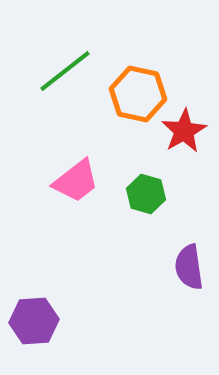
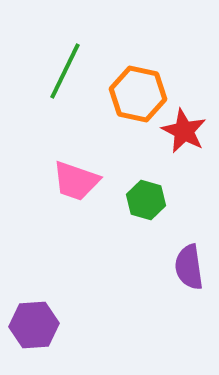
green line: rotated 26 degrees counterclockwise
red star: rotated 15 degrees counterclockwise
pink trapezoid: rotated 57 degrees clockwise
green hexagon: moved 6 px down
purple hexagon: moved 4 px down
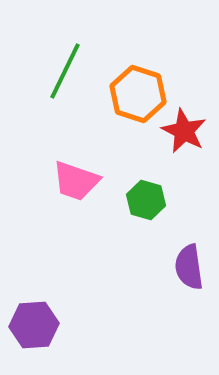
orange hexagon: rotated 6 degrees clockwise
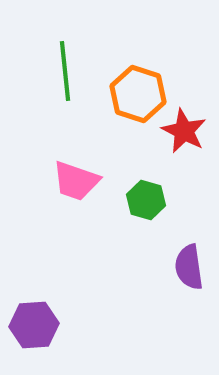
green line: rotated 32 degrees counterclockwise
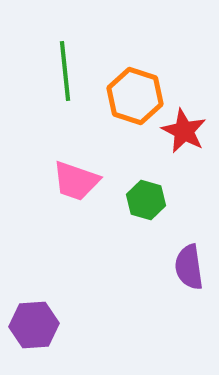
orange hexagon: moved 3 px left, 2 px down
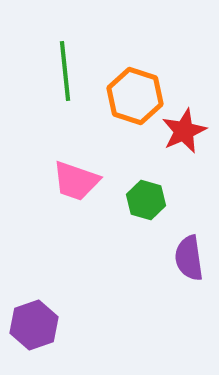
red star: rotated 21 degrees clockwise
purple semicircle: moved 9 px up
purple hexagon: rotated 15 degrees counterclockwise
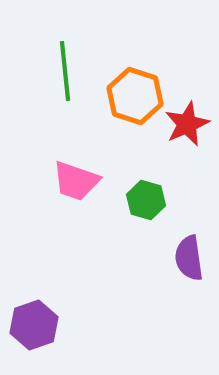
red star: moved 3 px right, 7 px up
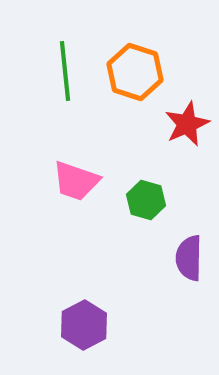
orange hexagon: moved 24 px up
purple semicircle: rotated 9 degrees clockwise
purple hexagon: moved 50 px right; rotated 9 degrees counterclockwise
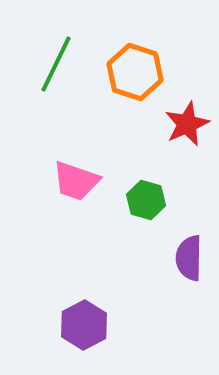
green line: moved 9 px left, 7 px up; rotated 32 degrees clockwise
